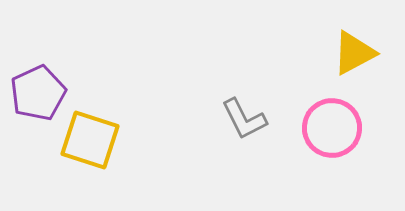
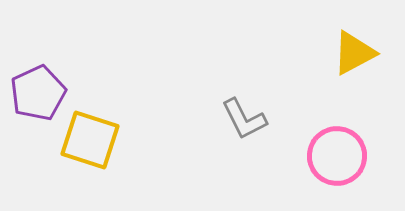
pink circle: moved 5 px right, 28 px down
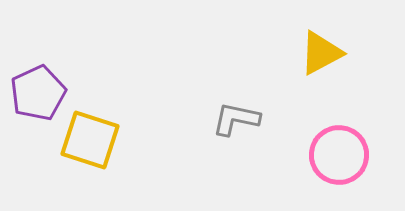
yellow triangle: moved 33 px left
gray L-shape: moved 8 px left; rotated 129 degrees clockwise
pink circle: moved 2 px right, 1 px up
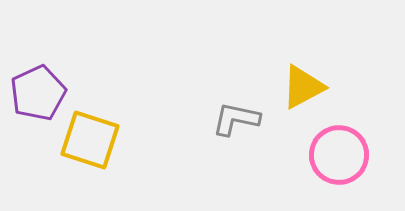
yellow triangle: moved 18 px left, 34 px down
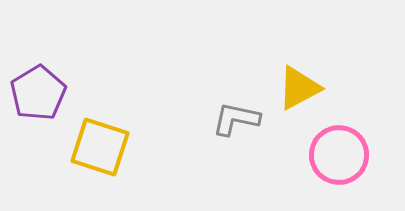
yellow triangle: moved 4 px left, 1 px down
purple pentagon: rotated 6 degrees counterclockwise
yellow square: moved 10 px right, 7 px down
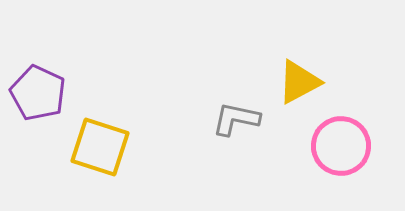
yellow triangle: moved 6 px up
purple pentagon: rotated 16 degrees counterclockwise
pink circle: moved 2 px right, 9 px up
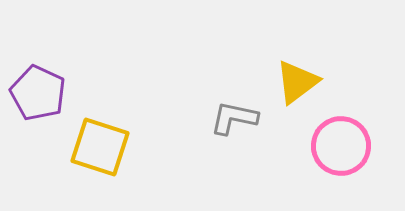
yellow triangle: moved 2 px left; rotated 9 degrees counterclockwise
gray L-shape: moved 2 px left, 1 px up
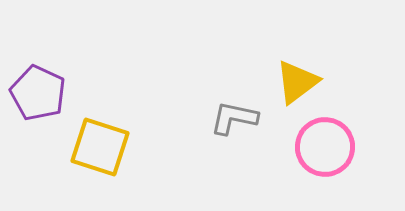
pink circle: moved 16 px left, 1 px down
